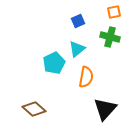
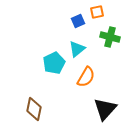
orange square: moved 17 px left
orange semicircle: rotated 20 degrees clockwise
brown diamond: rotated 60 degrees clockwise
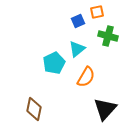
green cross: moved 2 px left, 1 px up
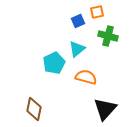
orange semicircle: rotated 105 degrees counterclockwise
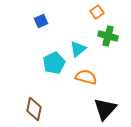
orange square: rotated 24 degrees counterclockwise
blue square: moved 37 px left
cyan triangle: moved 1 px right
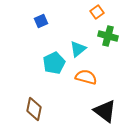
black triangle: moved 2 px down; rotated 35 degrees counterclockwise
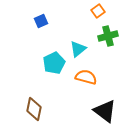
orange square: moved 1 px right, 1 px up
green cross: rotated 30 degrees counterclockwise
